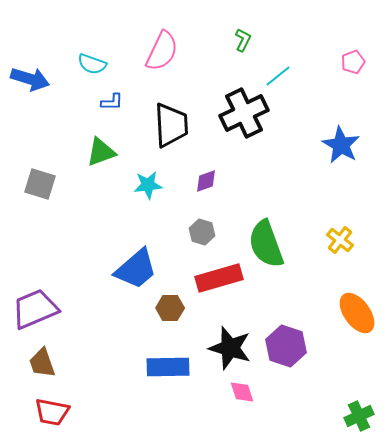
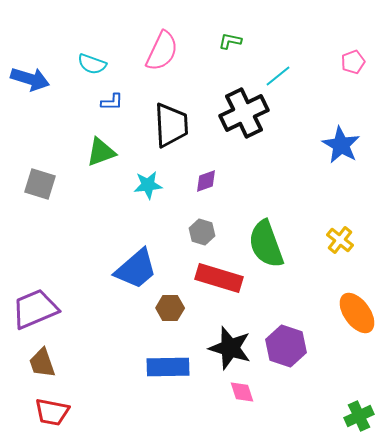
green L-shape: moved 13 px left, 1 px down; rotated 105 degrees counterclockwise
red rectangle: rotated 33 degrees clockwise
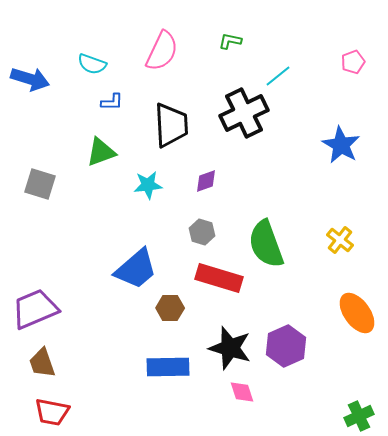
purple hexagon: rotated 18 degrees clockwise
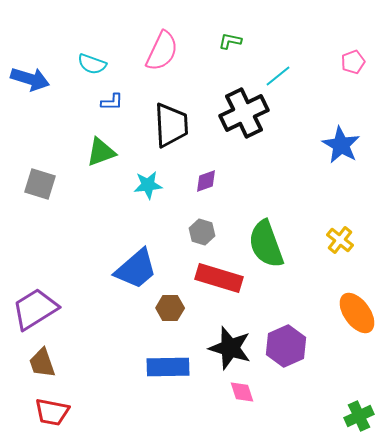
purple trapezoid: rotated 9 degrees counterclockwise
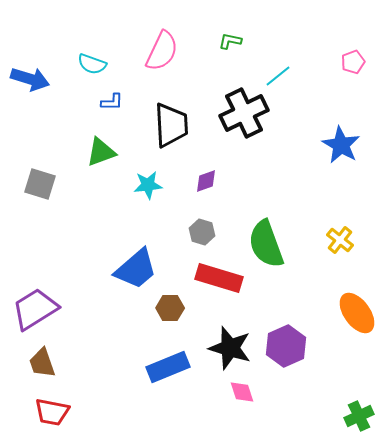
blue rectangle: rotated 21 degrees counterclockwise
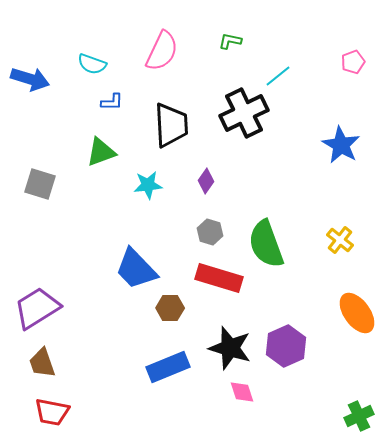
purple diamond: rotated 35 degrees counterclockwise
gray hexagon: moved 8 px right
blue trapezoid: rotated 87 degrees clockwise
purple trapezoid: moved 2 px right, 1 px up
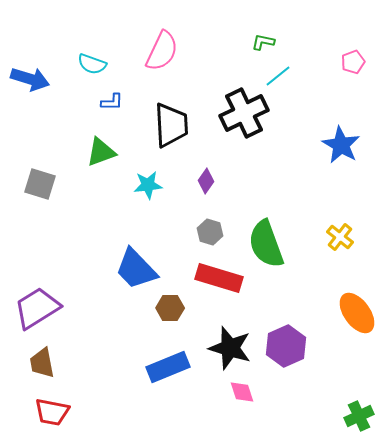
green L-shape: moved 33 px right, 1 px down
yellow cross: moved 3 px up
brown trapezoid: rotated 8 degrees clockwise
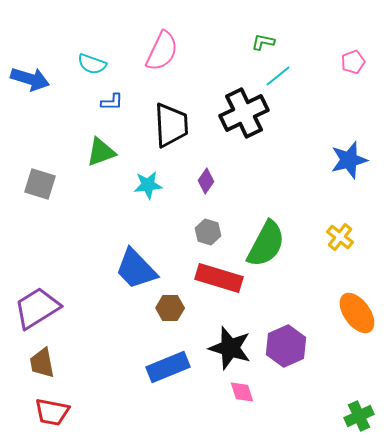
blue star: moved 8 px right, 15 px down; rotated 27 degrees clockwise
gray hexagon: moved 2 px left
green semicircle: rotated 132 degrees counterclockwise
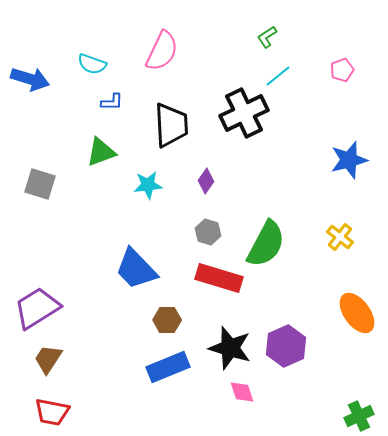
green L-shape: moved 4 px right, 5 px up; rotated 45 degrees counterclockwise
pink pentagon: moved 11 px left, 8 px down
brown hexagon: moved 3 px left, 12 px down
brown trapezoid: moved 6 px right, 4 px up; rotated 44 degrees clockwise
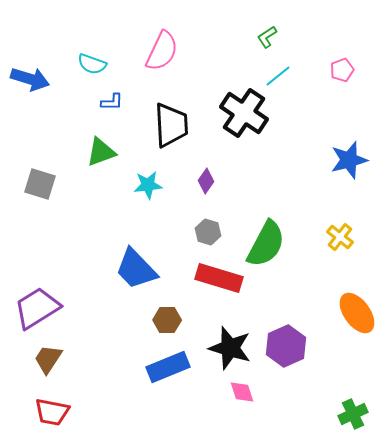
black cross: rotated 30 degrees counterclockwise
green cross: moved 6 px left, 2 px up
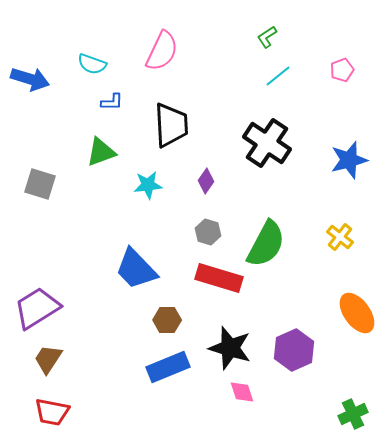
black cross: moved 23 px right, 30 px down
purple hexagon: moved 8 px right, 4 px down
